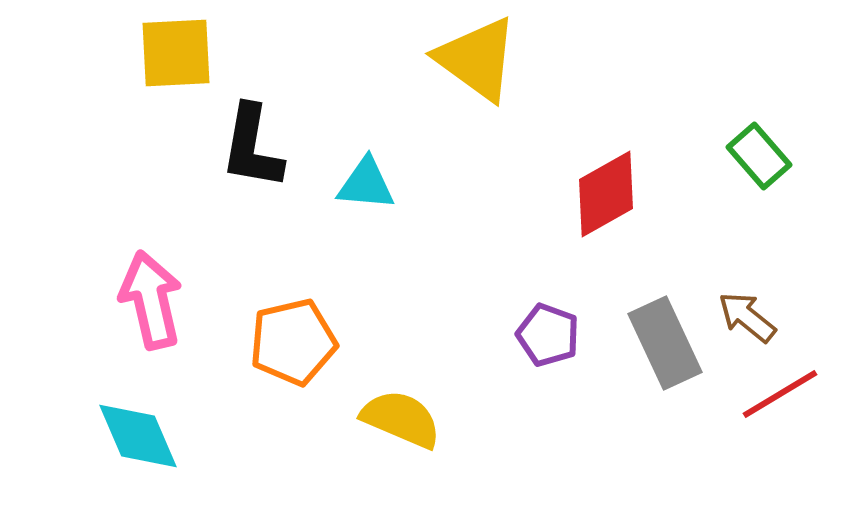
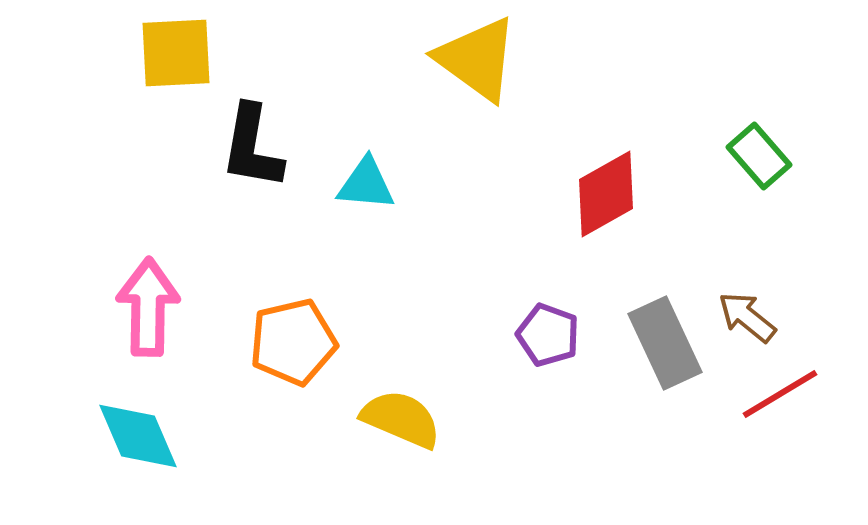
pink arrow: moved 3 px left, 7 px down; rotated 14 degrees clockwise
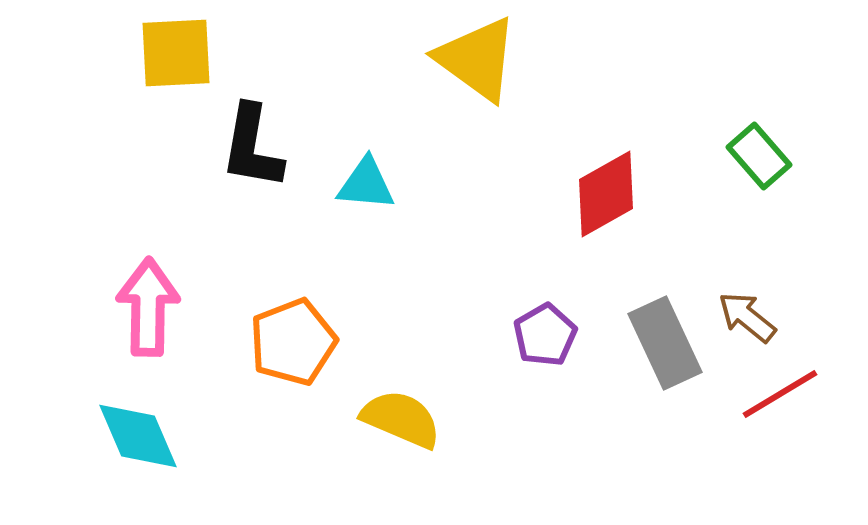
purple pentagon: moved 3 px left; rotated 22 degrees clockwise
orange pentagon: rotated 8 degrees counterclockwise
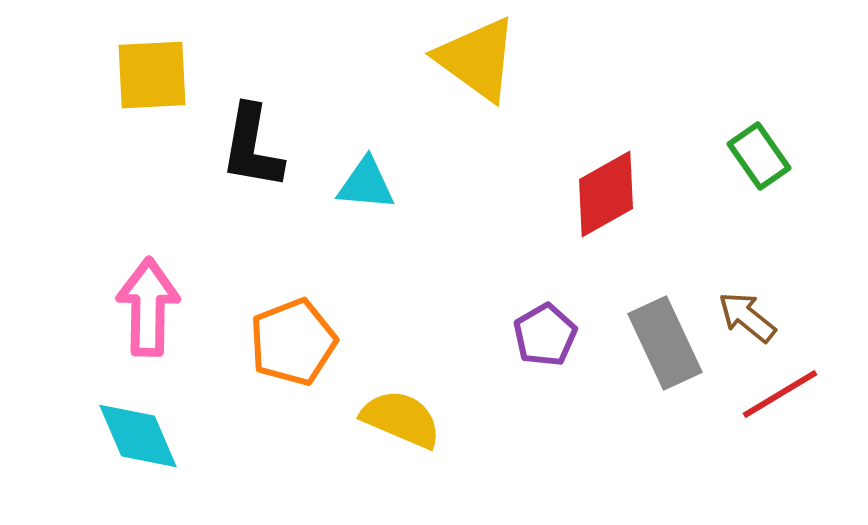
yellow square: moved 24 px left, 22 px down
green rectangle: rotated 6 degrees clockwise
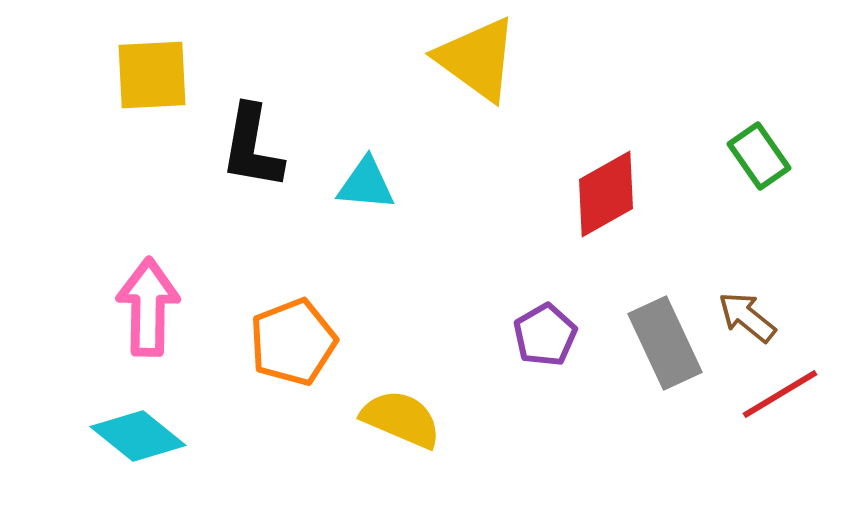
cyan diamond: rotated 28 degrees counterclockwise
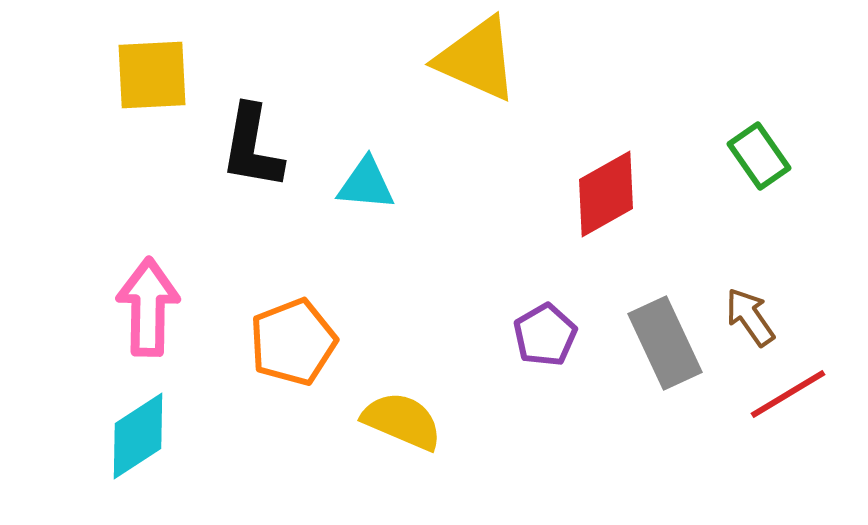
yellow triangle: rotated 12 degrees counterclockwise
brown arrow: moved 3 px right; rotated 16 degrees clockwise
red line: moved 8 px right
yellow semicircle: moved 1 px right, 2 px down
cyan diamond: rotated 72 degrees counterclockwise
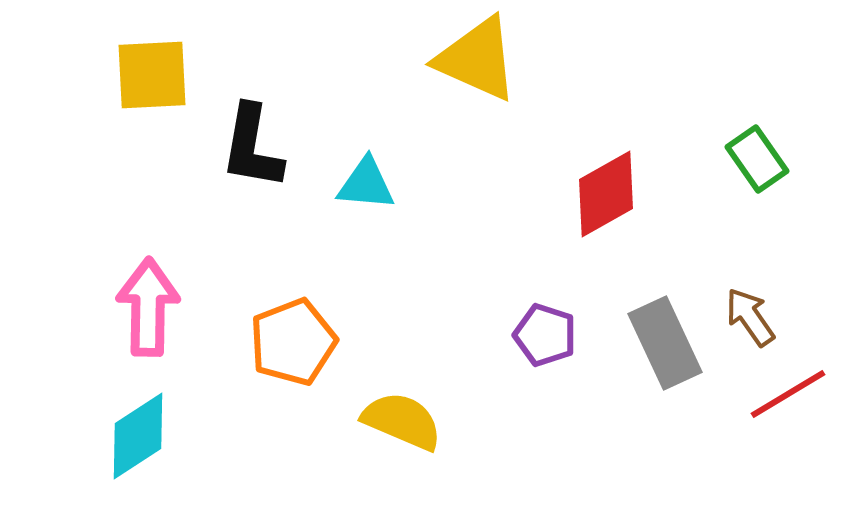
green rectangle: moved 2 px left, 3 px down
purple pentagon: rotated 24 degrees counterclockwise
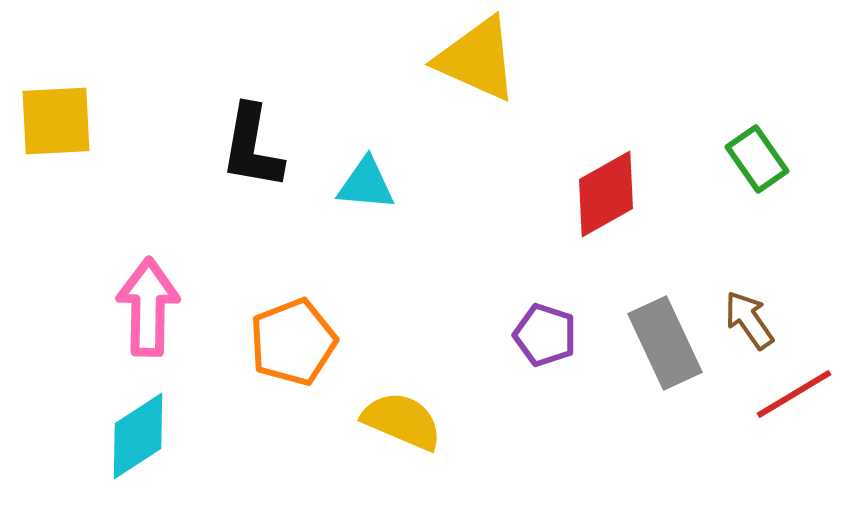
yellow square: moved 96 px left, 46 px down
brown arrow: moved 1 px left, 3 px down
red line: moved 6 px right
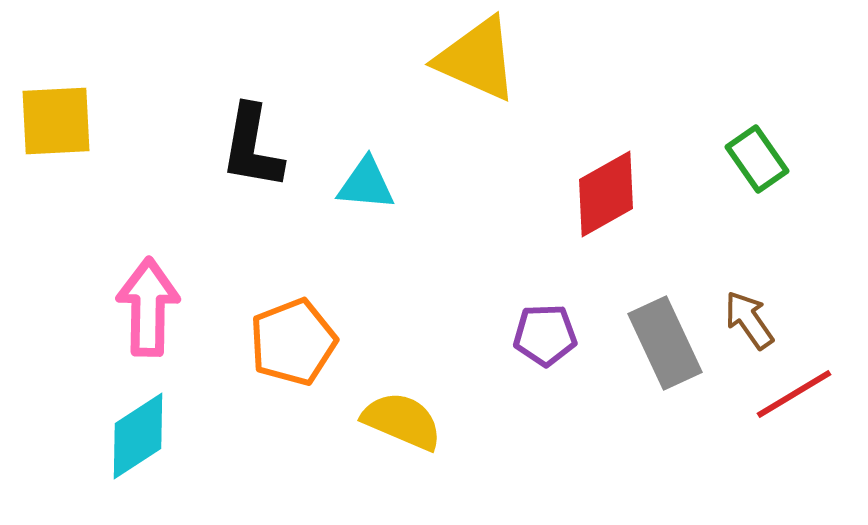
purple pentagon: rotated 20 degrees counterclockwise
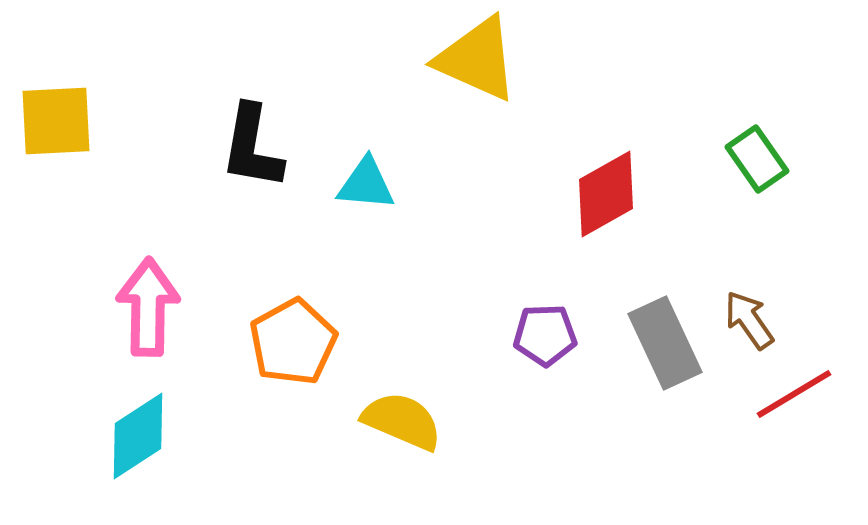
orange pentagon: rotated 8 degrees counterclockwise
